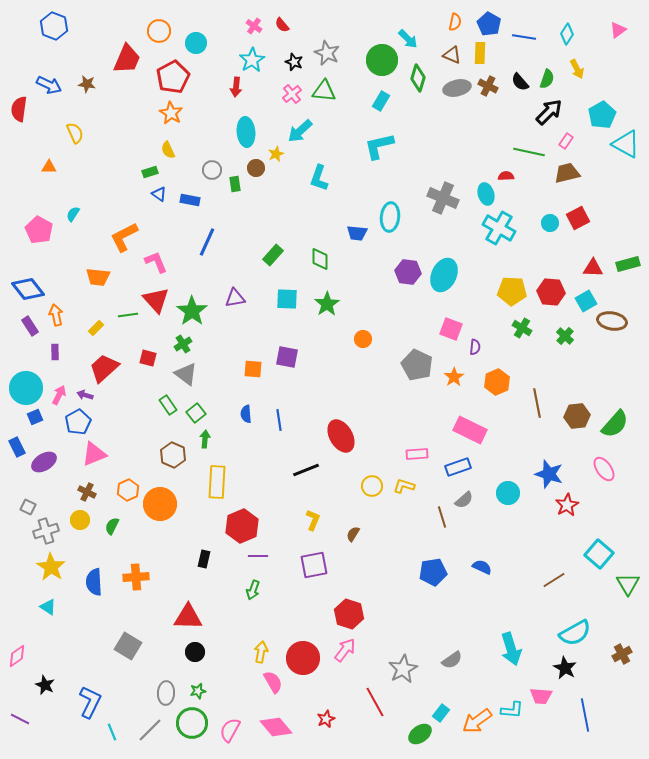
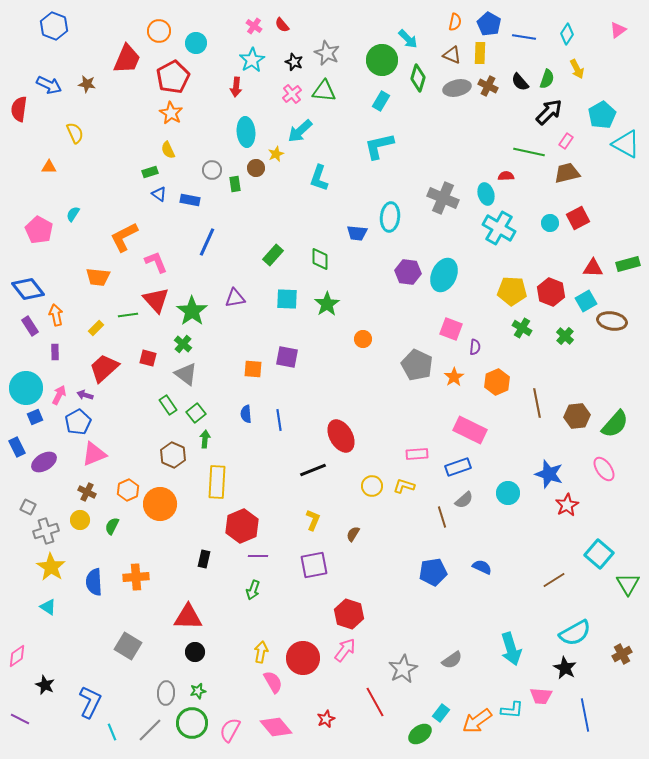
red hexagon at (551, 292): rotated 16 degrees clockwise
green cross at (183, 344): rotated 18 degrees counterclockwise
black line at (306, 470): moved 7 px right
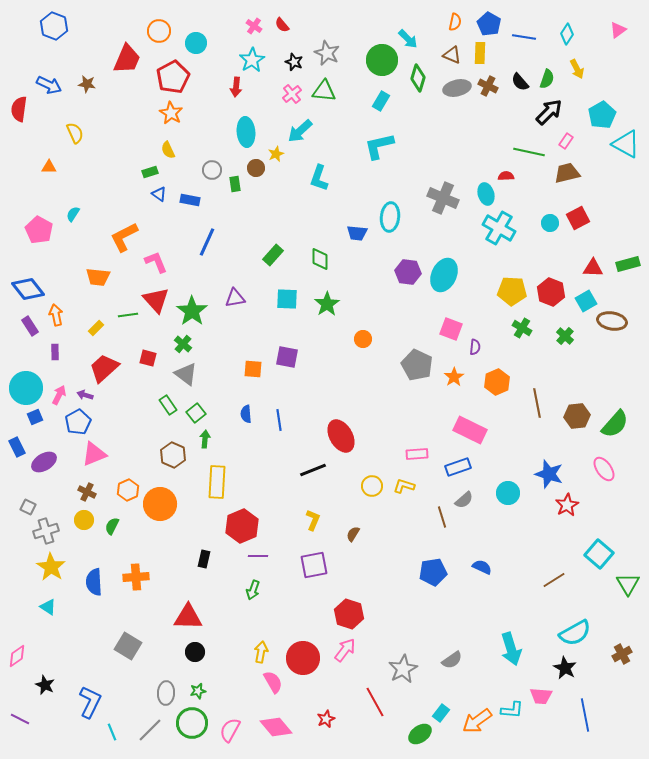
yellow circle at (80, 520): moved 4 px right
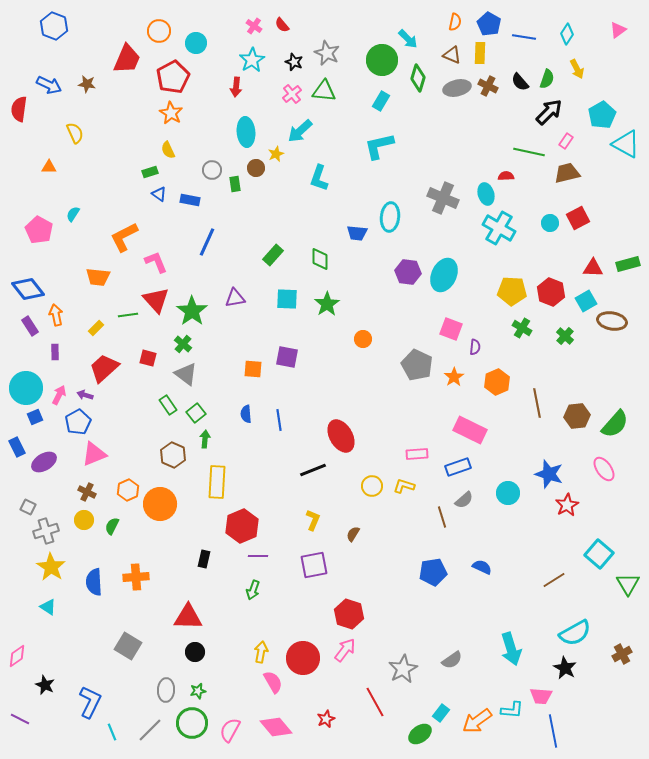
gray ellipse at (166, 693): moved 3 px up
blue line at (585, 715): moved 32 px left, 16 px down
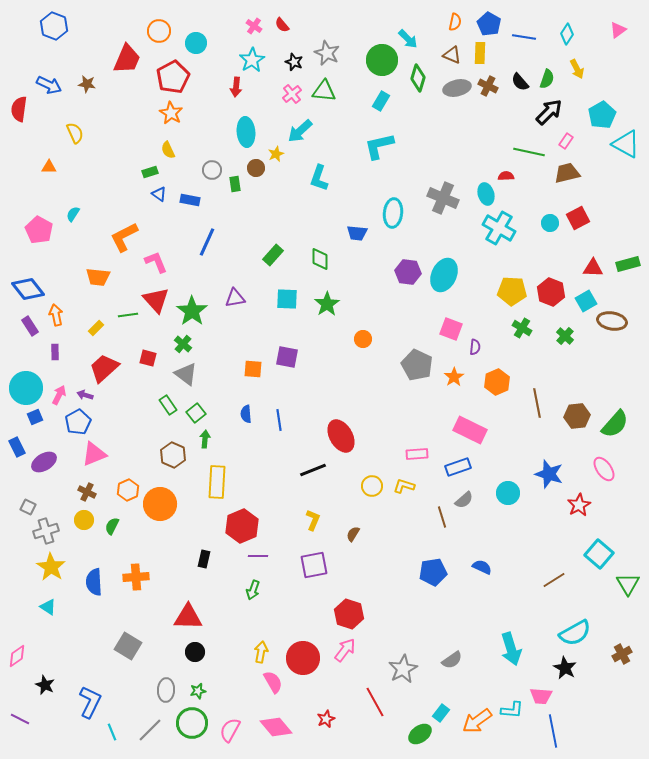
cyan ellipse at (390, 217): moved 3 px right, 4 px up
red star at (567, 505): moved 12 px right
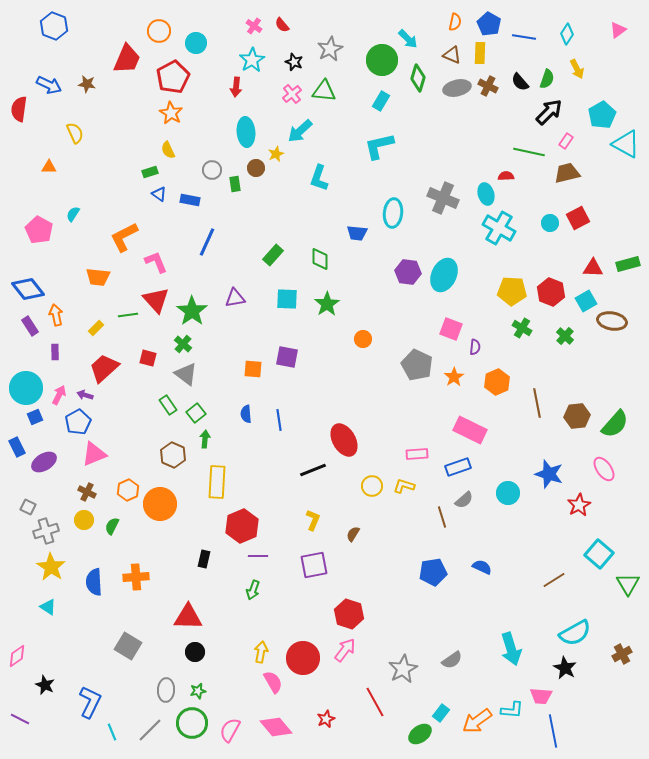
gray star at (327, 53): moved 3 px right, 4 px up; rotated 20 degrees clockwise
red ellipse at (341, 436): moved 3 px right, 4 px down
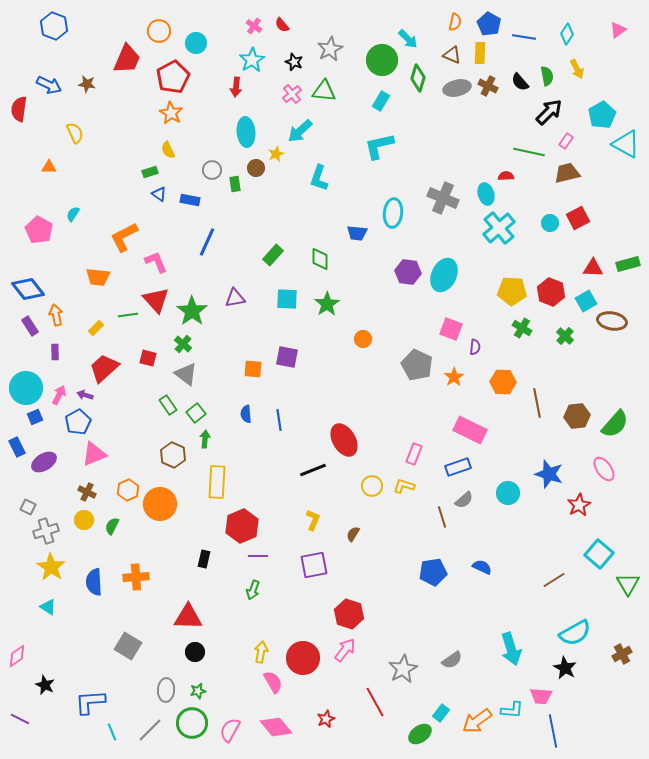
green semicircle at (547, 79): moved 3 px up; rotated 30 degrees counterclockwise
cyan cross at (499, 228): rotated 20 degrees clockwise
orange hexagon at (497, 382): moved 6 px right; rotated 25 degrees clockwise
pink rectangle at (417, 454): moved 3 px left; rotated 65 degrees counterclockwise
blue L-shape at (90, 702): rotated 120 degrees counterclockwise
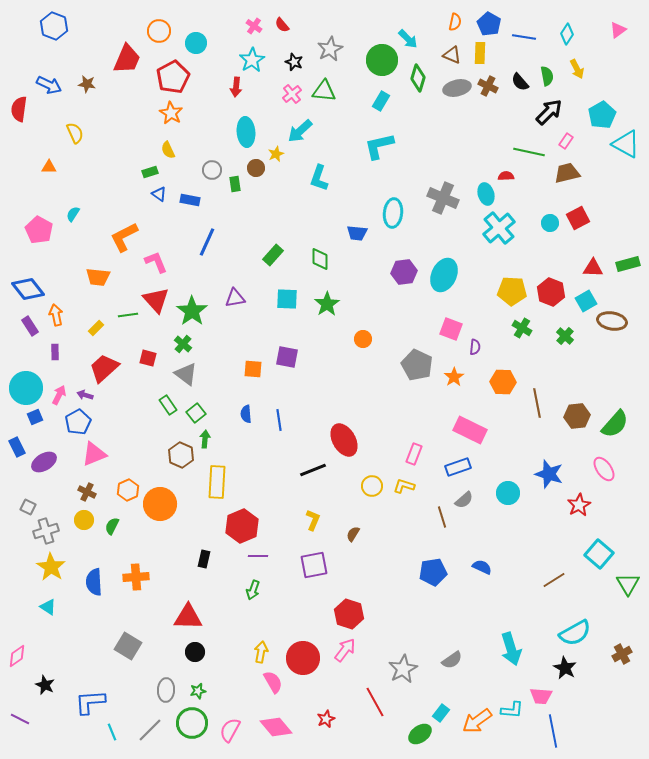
purple hexagon at (408, 272): moved 4 px left; rotated 15 degrees counterclockwise
brown hexagon at (173, 455): moved 8 px right
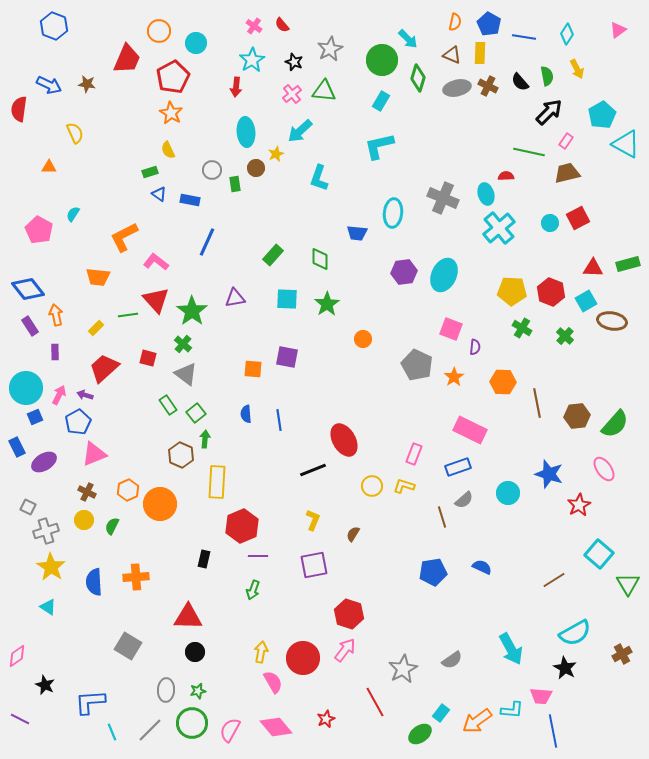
pink L-shape at (156, 262): rotated 30 degrees counterclockwise
cyan arrow at (511, 649): rotated 12 degrees counterclockwise
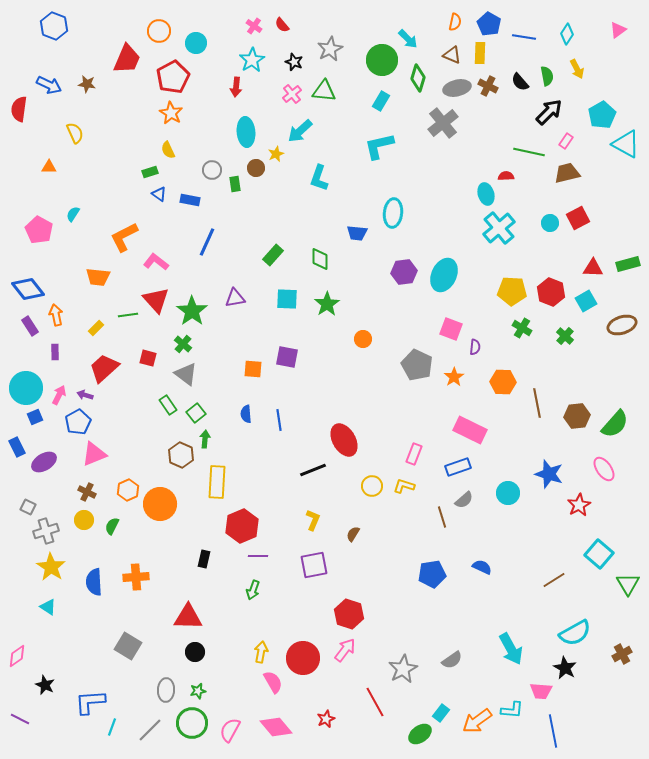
gray cross at (443, 198): moved 75 px up; rotated 28 degrees clockwise
brown ellipse at (612, 321): moved 10 px right, 4 px down; rotated 28 degrees counterclockwise
blue pentagon at (433, 572): moved 1 px left, 2 px down
pink trapezoid at (541, 696): moved 5 px up
cyan line at (112, 732): moved 5 px up; rotated 42 degrees clockwise
